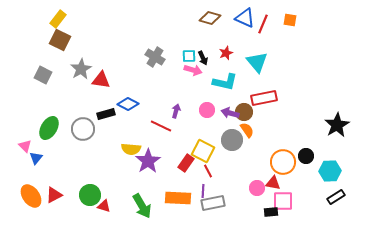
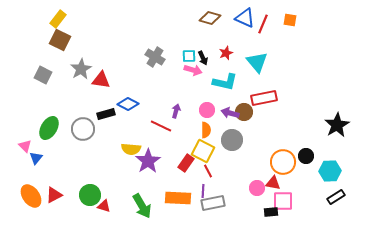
orange semicircle at (247, 130): moved 41 px left; rotated 35 degrees clockwise
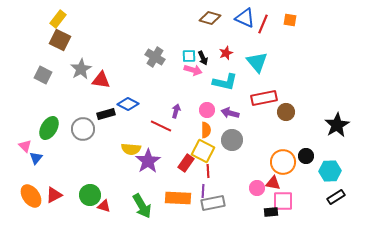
brown circle at (244, 112): moved 42 px right
red line at (208, 171): rotated 24 degrees clockwise
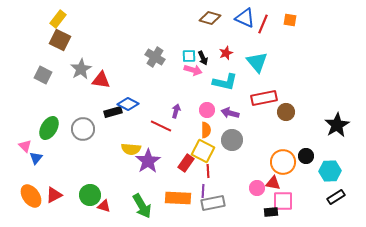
black rectangle at (106, 114): moved 7 px right, 2 px up
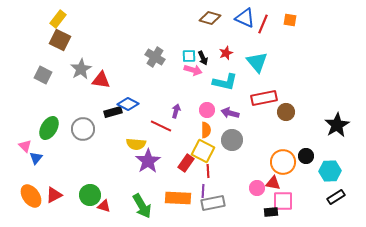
yellow semicircle at (131, 149): moved 5 px right, 5 px up
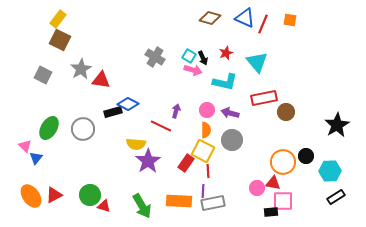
cyan square at (189, 56): rotated 32 degrees clockwise
orange rectangle at (178, 198): moved 1 px right, 3 px down
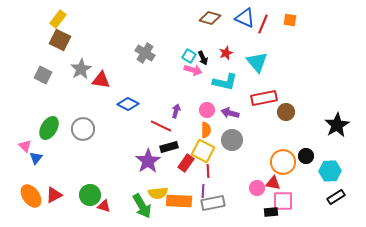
gray cross at (155, 57): moved 10 px left, 4 px up
black rectangle at (113, 112): moved 56 px right, 35 px down
yellow semicircle at (136, 144): moved 22 px right, 49 px down; rotated 12 degrees counterclockwise
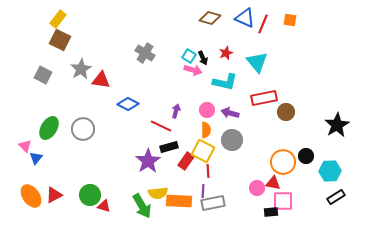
red rectangle at (186, 163): moved 2 px up
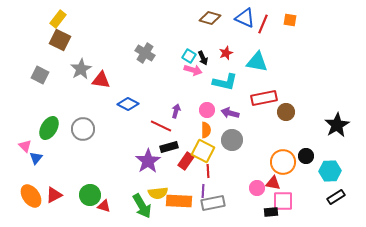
cyan triangle at (257, 62): rotated 40 degrees counterclockwise
gray square at (43, 75): moved 3 px left
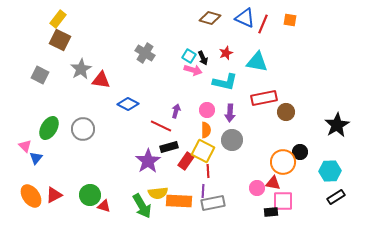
purple arrow at (230, 113): rotated 102 degrees counterclockwise
black circle at (306, 156): moved 6 px left, 4 px up
